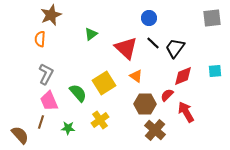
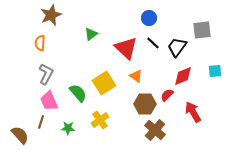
gray square: moved 10 px left, 12 px down
orange semicircle: moved 4 px down
black trapezoid: moved 2 px right, 1 px up
red arrow: moved 7 px right
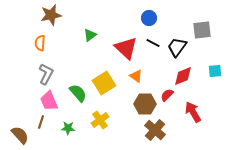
brown star: rotated 10 degrees clockwise
green triangle: moved 1 px left, 1 px down
black line: rotated 16 degrees counterclockwise
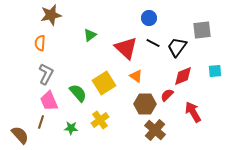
green star: moved 3 px right
